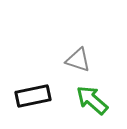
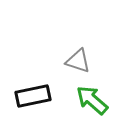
gray triangle: moved 1 px down
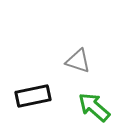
green arrow: moved 2 px right, 7 px down
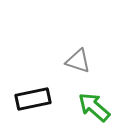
black rectangle: moved 3 px down
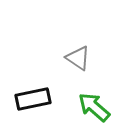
gray triangle: moved 3 px up; rotated 16 degrees clockwise
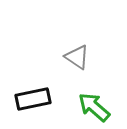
gray triangle: moved 1 px left, 1 px up
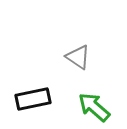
gray triangle: moved 1 px right
